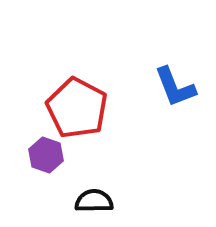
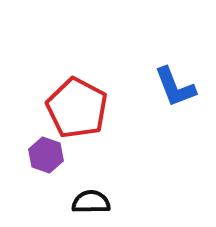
black semicircle: moved 3 px left, 1 px down
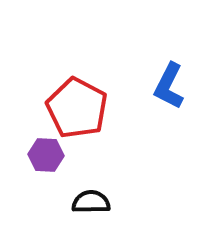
blue L-shape: moved 6 px left, 1 px up; rotated 48 degrees clockwise
purple hexagon: rotated 16 degrees counterclockwise
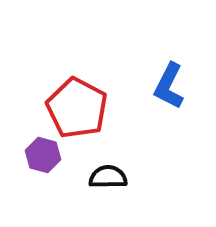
purple hexagon: moved 3 px left; rotated 12 degrees clockwise
black semicircle: moved 17 px right, 25 px up
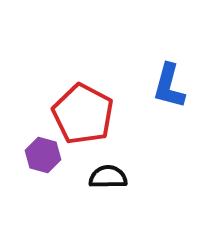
blue L-shape: rotated 12 degrees counterclockwise
red pentagon: moved 6 px right, 6 px down
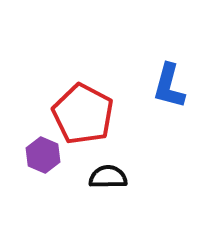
purple hexagon: rotated 8 degrees clockwise
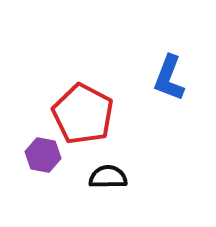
blue L-shape: moved 8 px up; rotated 6 degrees clockwise
purple hexagon: rotated 12 degrees counterclockwise
